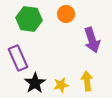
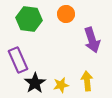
purple rectangle: moved 2 px down
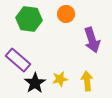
purple rectangle: rotated 25 degrees counterclockwise
yellow star: moved 1 px left, 6 px up
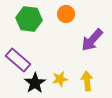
purple arrow: rotated 60 degrees clockwise
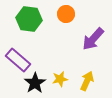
purple arrow: moved 1 px right, 1 px up
yellow arrow: rotated 30 degrees clockwise
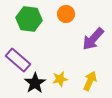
yellow arrow: moved 3 px right
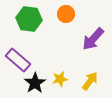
yellow arrow: rotated 12 degrees clockwise
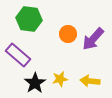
orange circle: moved 2 px right, 20 px down
purple rectangle: moved 5 px up
yellow arrow: rotated 120 degrees counterclockwise
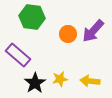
green hexagon: moved 3 px right, 2 px up
purple arrow: moved 8 px up
